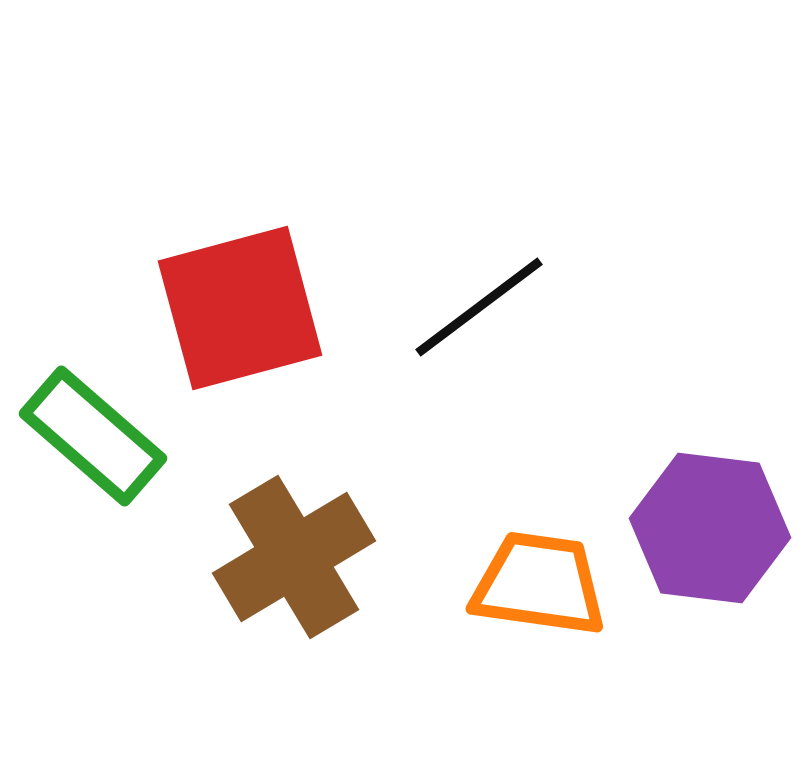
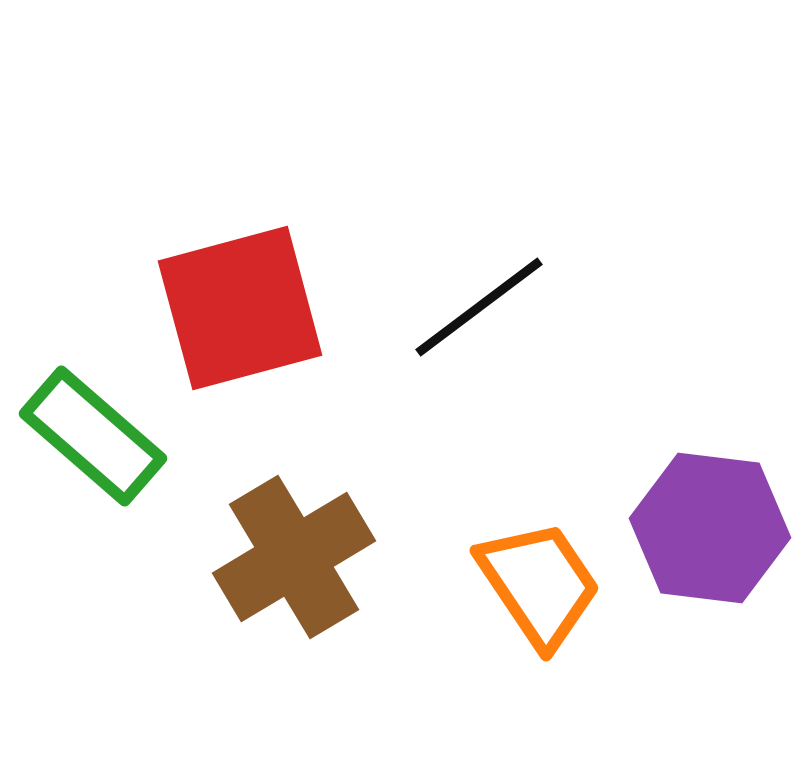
orange trapezoid: rotated 48 degrees clockwise
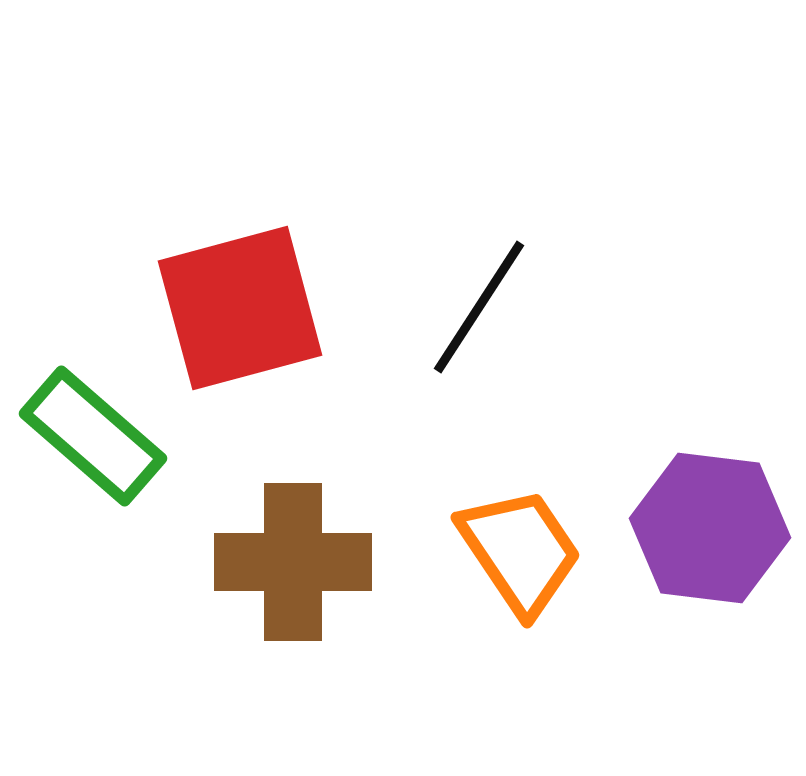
black line: rotated 20 degrees counterclockwise
brown cross: moved 1 px left, 5 px down; rotated 31 degrees clockwise
orange trapezoid: moved 19 px left, 33 px up
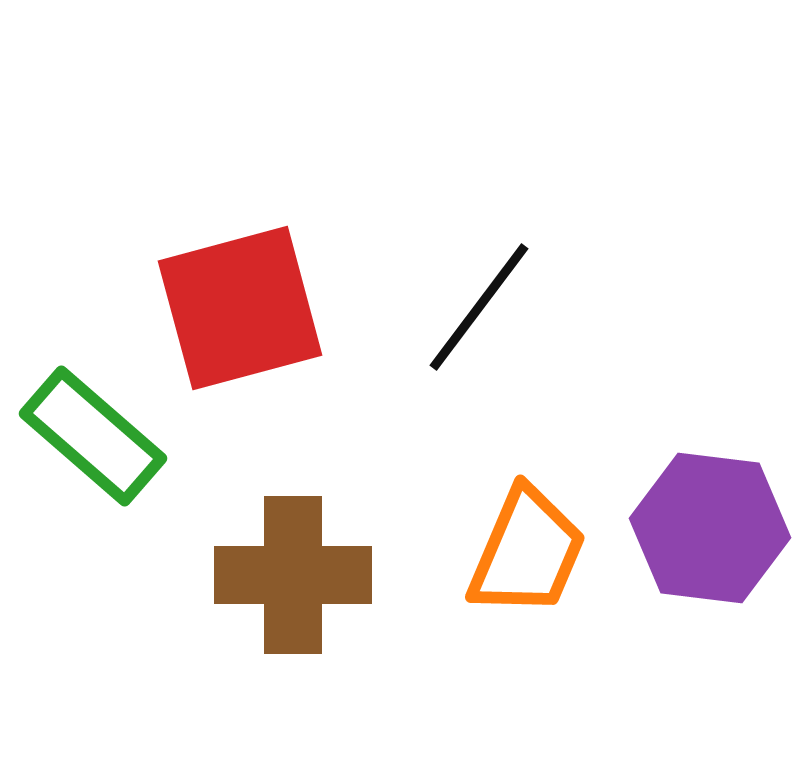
black line: rotated 4 degrees clockwise
orange trapezoid: moved 7 px right, 1 px down; rotated 57 degrees clockwise
brown cross: moved 13 px down
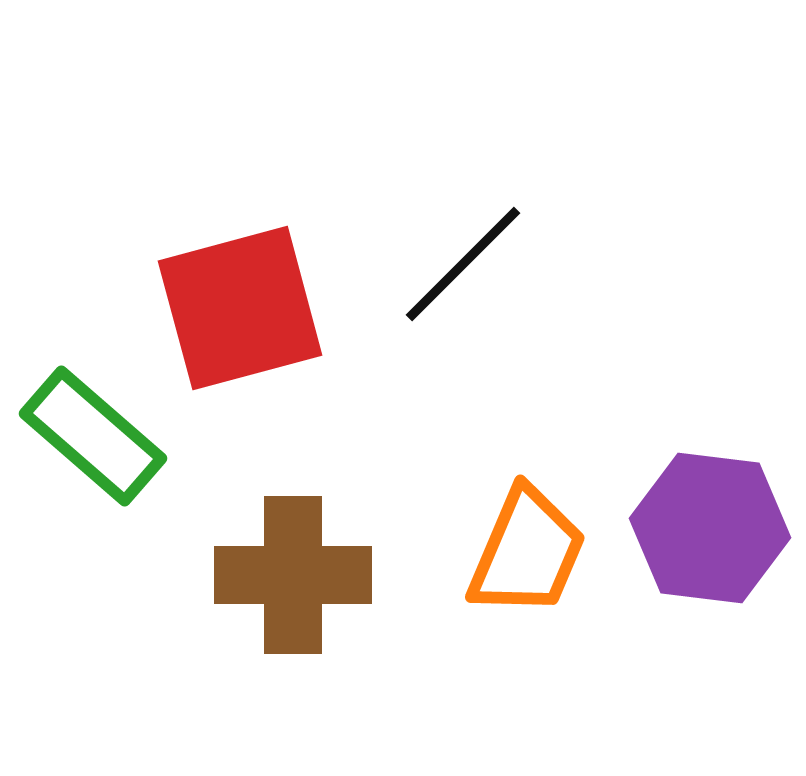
black line: moved 16 px left, 43 px up; rotated 8 degrees clockwise
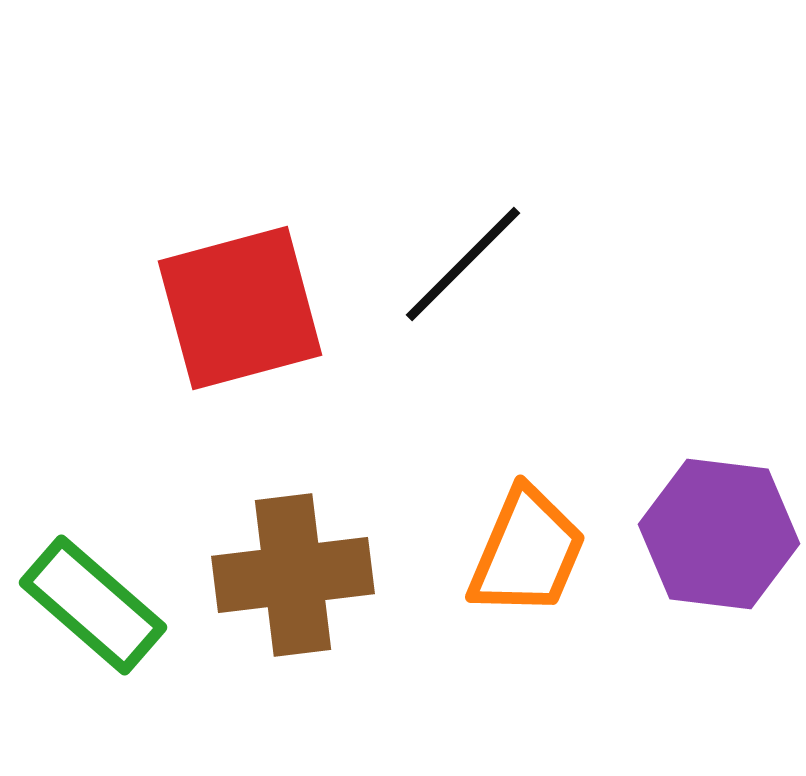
green rectangle: moved 169 px down
purple hexagon: moved 9 px right, 6 px down
brown cross: rotated 7 degrees counterclockwise
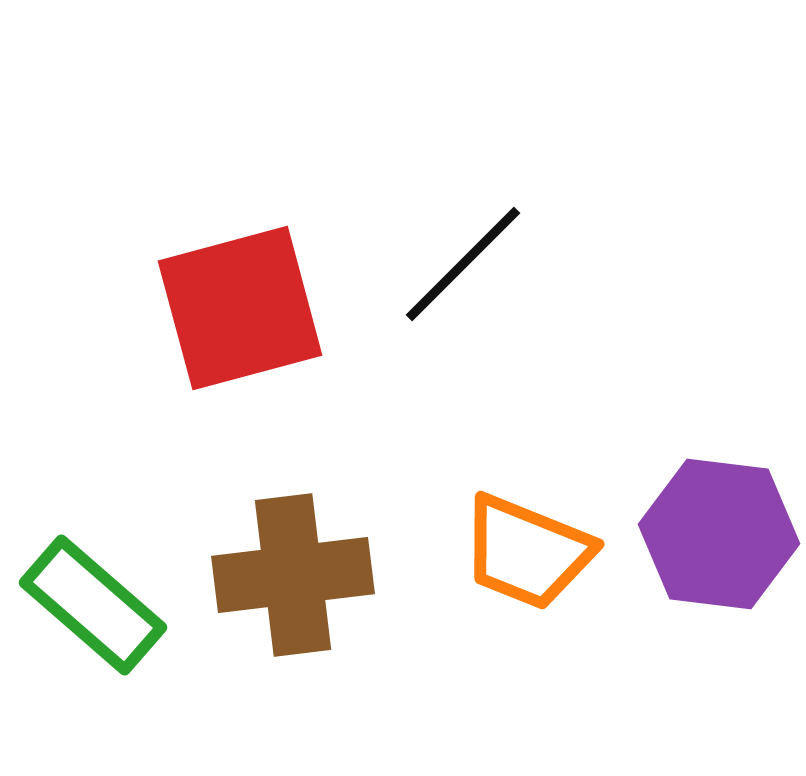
orange trapezoid: rotated 89 degrees clockwise
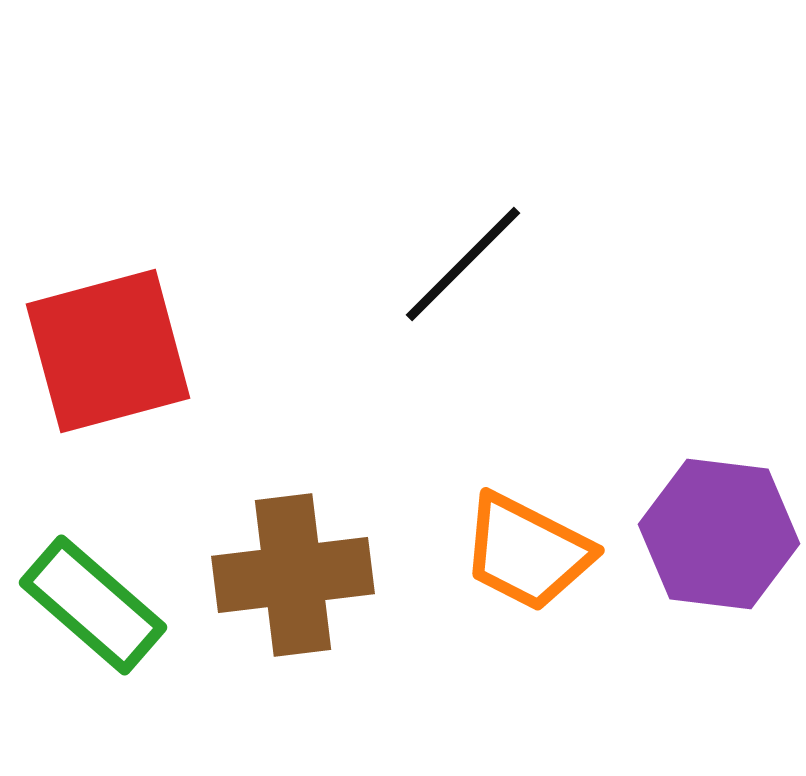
red square: moved 132 px left, 43 px down
orange trapezoid: rotated 5 degrees clockwise
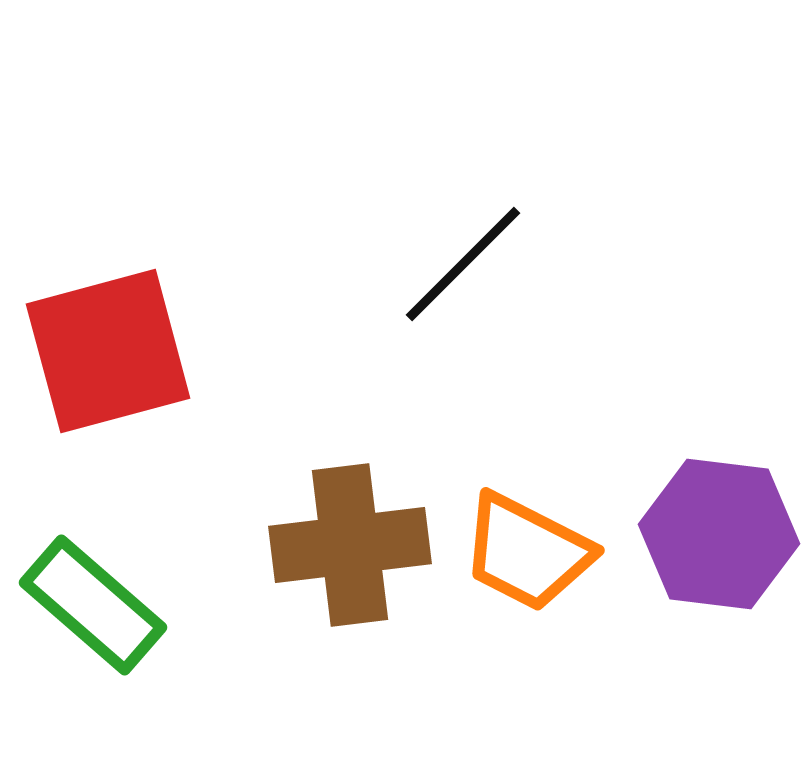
brown cross: moved 57 px right, 30 px up
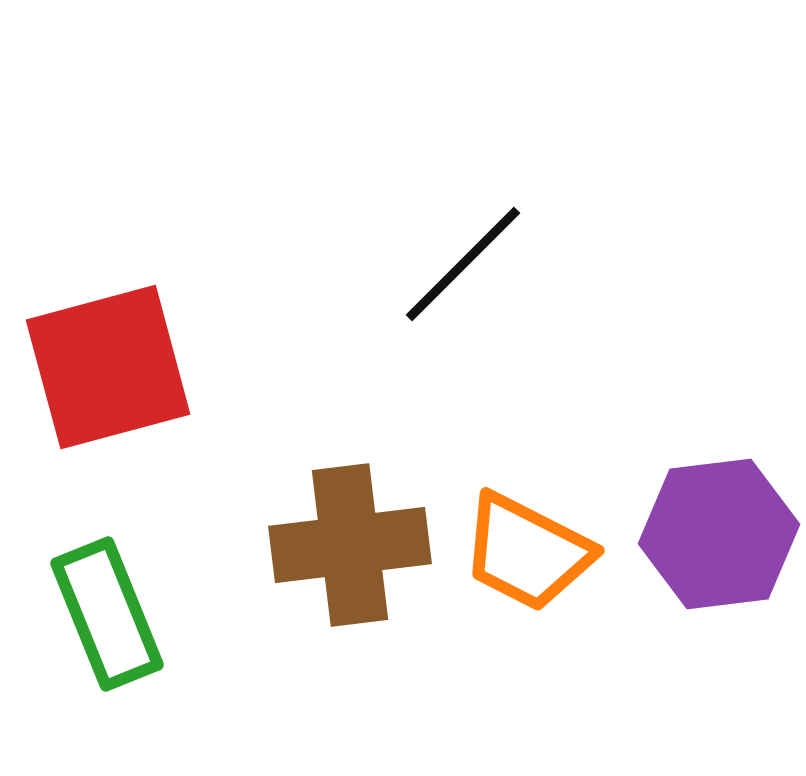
red square: moved 16 px down
purple hexagon: rotated 14 degrees counterclockwise
green rectangle: moved 14 px right, 9 px down; rotated 27 degrees clockwise
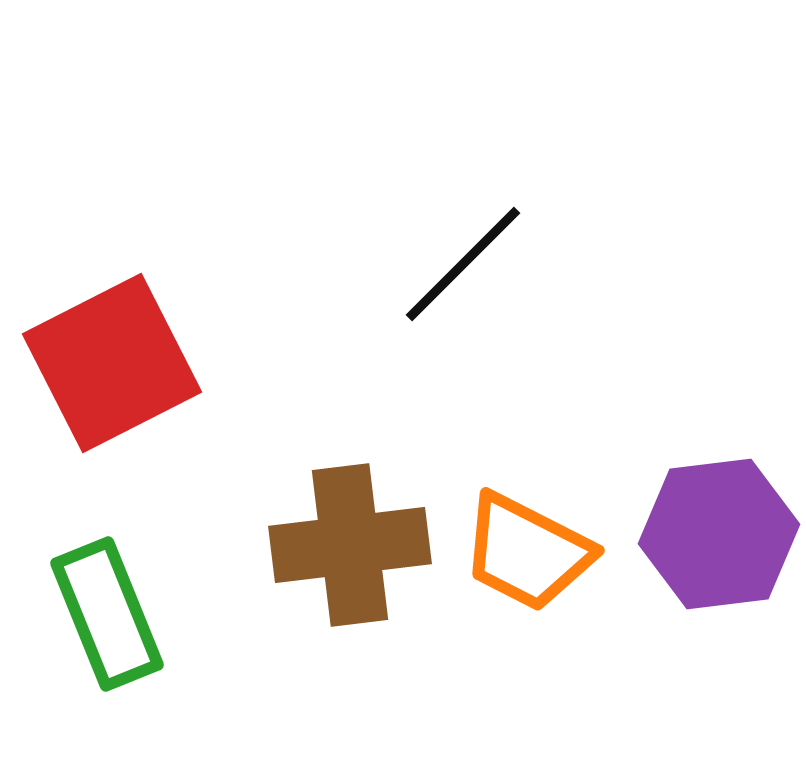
red square: moved 4 px right, 4 px up; rotated 12 degrees counterclockwise
